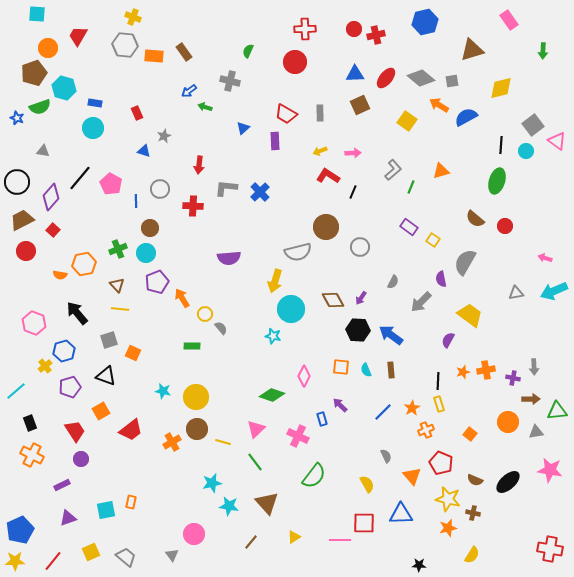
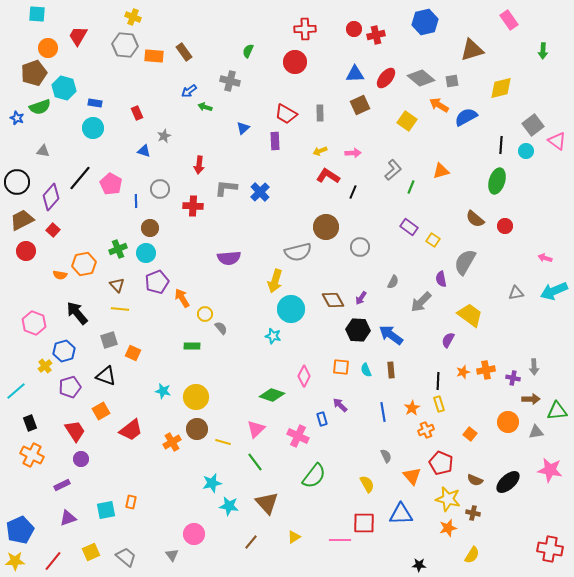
blue line at (383, 412): rotated 54 degrees counterclockwise
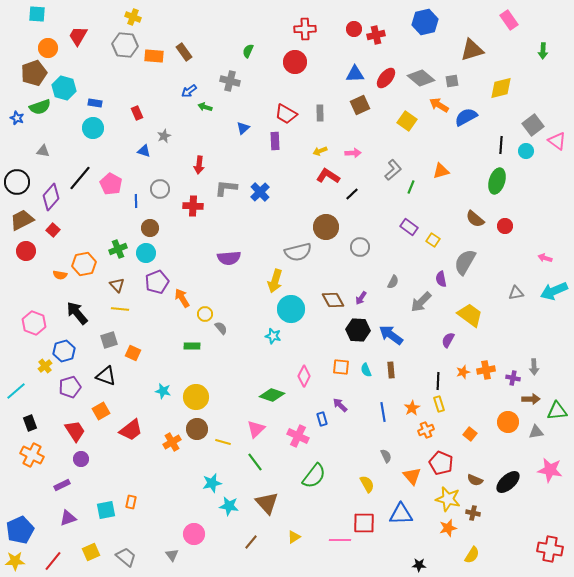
black line at (353, 192): moved 1 px left, 2 px down; rotated 24 degrees clockwise
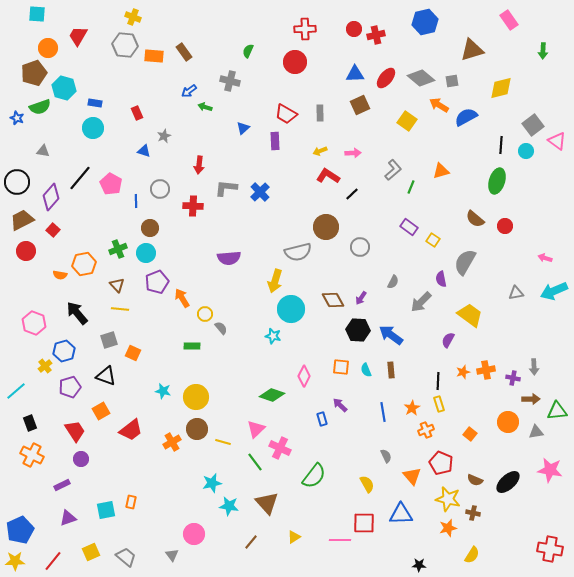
pink cross at (298, 436): moved 18 px left, 12 px down
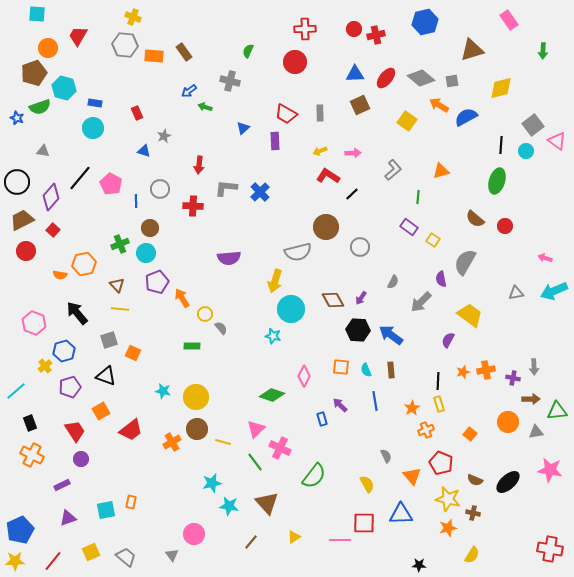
green line at (411, 187): moved 7 px right, 10 px down; rotated 16 degrees counterclockwise
green cross at (118, 249): moved 2 px right, 5 px up
blue line at (383, 412): moved 8 px left, 11 px up
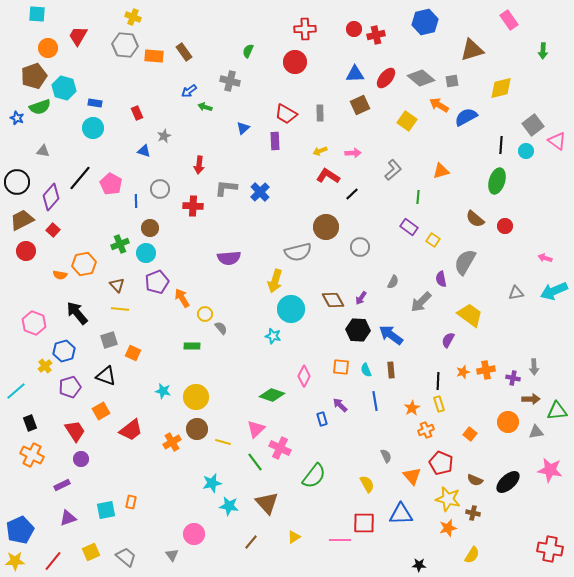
brown pentagon at (34, 73): moved 3 px down
